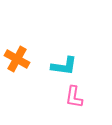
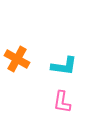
pink L-shape: moved 12 px left, 5 px down
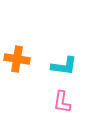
orange cross: rotated 20 degrees counterclockwise
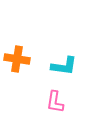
pink L-shape: moved 7 px left
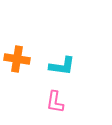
cyan L-shape: moved 2 px left
